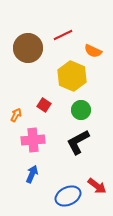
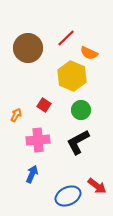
red line: moved 3 px right, 3 px down; rotated 18 degrees counterclockwise
orange semicircle: moved 4 px left, 2 px down
pink cross: moved 5 px right
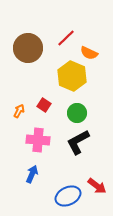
green circle: moved 4 px left, 3 px down
orange arrow: moved 3 px right, 4 px up
pink cross: rotated 10 degrees clockwise
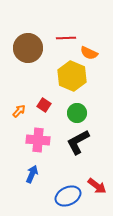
red line: rotated 42 degrees clockwise
orange arrow: rotated 16 degrees clockwise
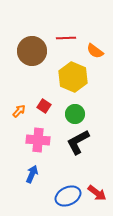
brown circle: moved 4 px right, 3 px down
orange semicircle: moved 6 px right, 2 px up; rotated 12 degrees clockwise
yellow hexagon: moved 1 px right, 1 px down
red square: moved 1 px down
green circle: moved 2 px left, 1 px down
red arrow: moved 7 px down
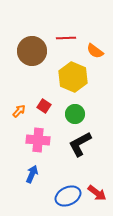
black L-shape: moved 2 px right, 2 px down
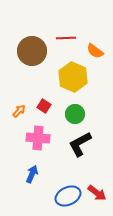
pink cross: moved 2 px up
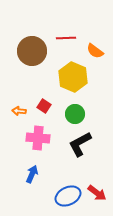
orange arrow: rotated 128 degrees counterclockwise
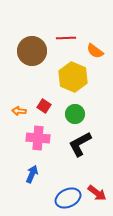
blue ellipse: moved 2 px down
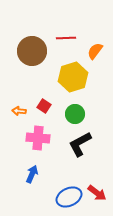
orange semicircle: rotated 90 degrees clockwise
yellow hexagon: rotated 20 degrees clockwise
blue ellipse: moved 1 px right, 1 px up
